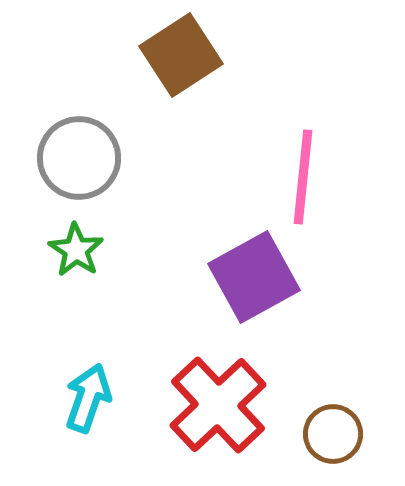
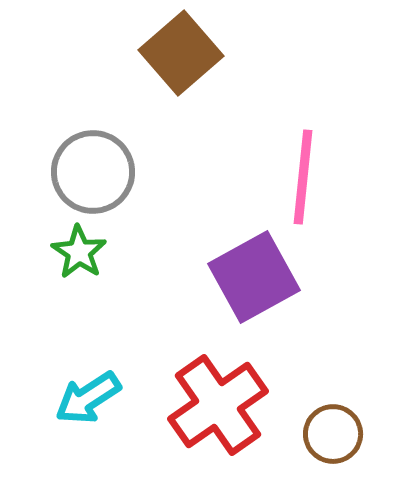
brown square: moved 2 px up; rotated 8 degrees counterclockwise
gray circle: moved 14 px right, 14 px down
green star: moved 3 px right, 2 px down
cyan arrow: rotated 142 degrees counterclockwise
red cross: rotated 8 degrees clockwise
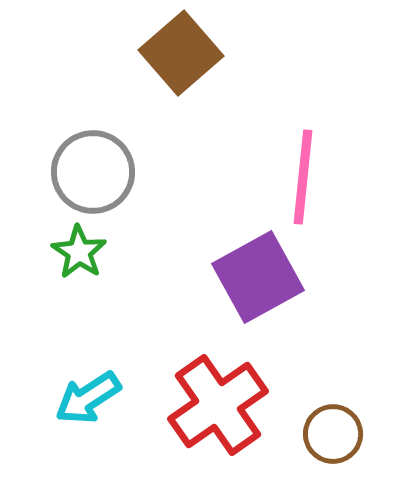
purple square: moved 4 px right
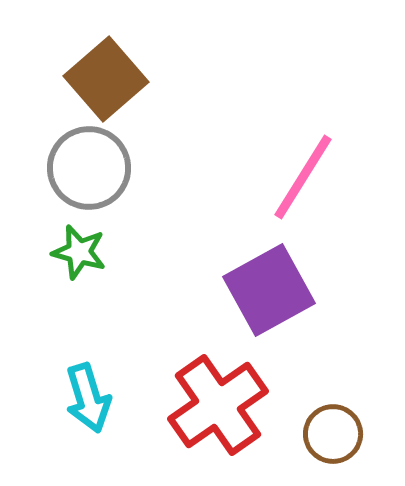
brown square: moved 75 px left, 26 px down
gray circle: moved 4 px left, 4 px up
pink line: rotated 26 degrees clockwise
green star: rotated 18 degrees counterclockwise
purple square: moved 11 px right, 13 px down
cyan arrow: rotated 74 degrees counterclockwise
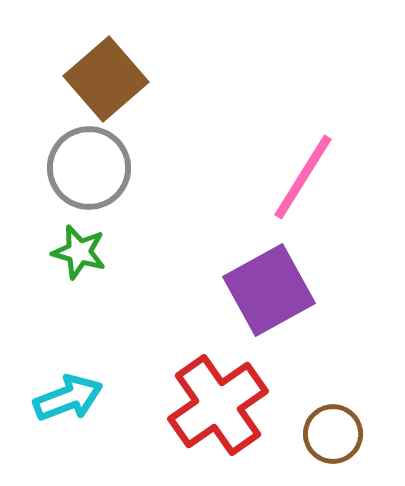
cyan arrow: moved 20 px left; rotated 94 degrees counterclockwise
